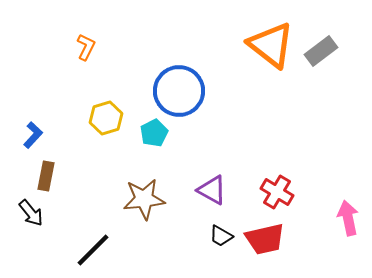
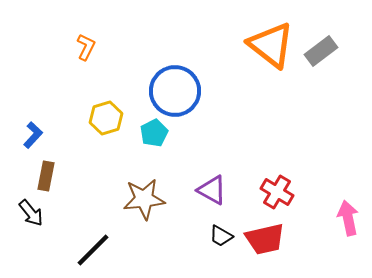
blue circle: moved 4 px left
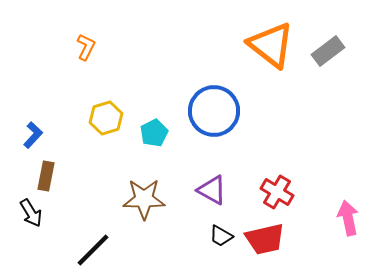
gray rectangle: moved 7 px right
blue circle: moved 39 px right, 20 px down
brown star: rotated 6 degrees clockwise
black arrow: rotated 8 degrees clockwise
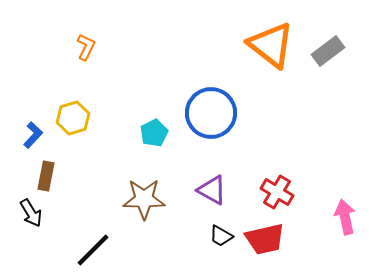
blue circle: moved 3 px left, 2 px down
yellow hexagon: moved 33 px left
pink arrow: moved 3 px left, 1 px up
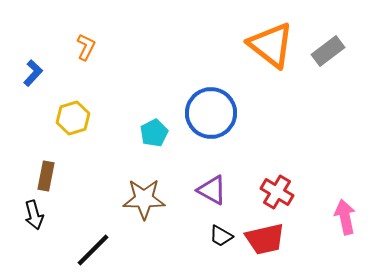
blue L-shape: moved 62 px up
black arrow: moved 3 px right, 2 px down; rotated 16 degrees clockwise
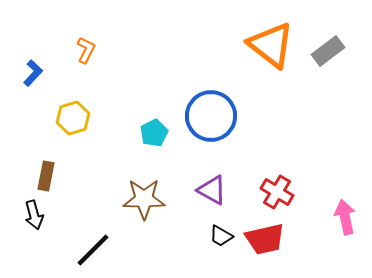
orange L-shape: moved 3 px down
blue circle: moved 3 px down
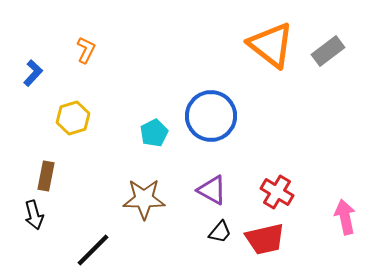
black trapezoid: moved 1 px left, 4 px up; rotated 80 degrees counterclockwise
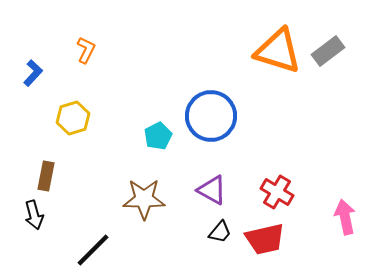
orange triangle: moved 7 px right, 6 px down; rotated 21 degrees counterclockwise
cyan pentagon: moved 4 px right, 3 px down
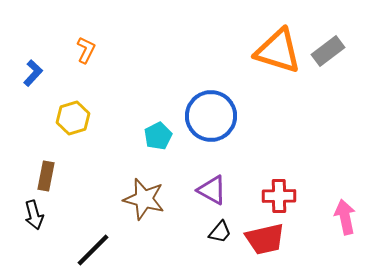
red cross: moved 2 px right, 4 px down; rotated 32 degrees counterclockwise
brown star: rotated 15 degrees clockwise
